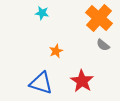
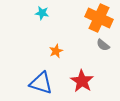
orange cross: rotated 16 degrees counterclockwise
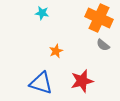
red star: rotated 25 degrees clockwise
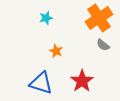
cyan star: moved 4 px right, 5 px down; rotated 24 degrees counterclockwise
orange cross: rotated 32 degrees clockwise
orange star: rotated 24 degrees counterclockwise
red star: rotated 20 degrees counterclockwise
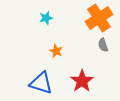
gray semicircle: rotated 32 degrees clockwise
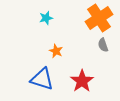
blue triangle: moved 1 px right, 4 px up
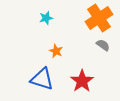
gray semicircle: rotated 144 degrees clockwise
